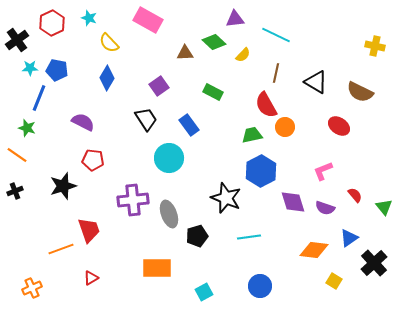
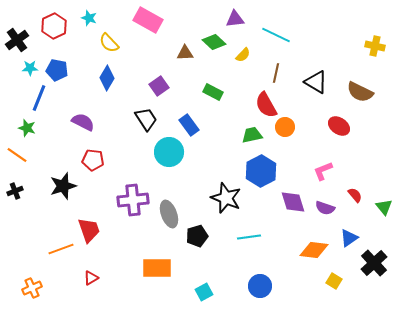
red hexagon at (52, 23): moved 2 px right, 3 px down
cyan circle at (169, 158): moved 6 px up
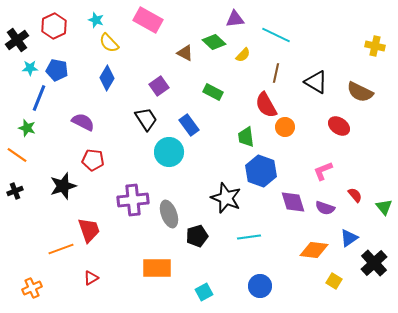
cyan star at (89, 18): moved 7 px right, 2 px down
brown triangle at (185, 53): rotated 30 degrees clockwise
green trapezoid at (252, 135): moved 6 px left, 2 px down; rotated 85 degrees counterclockwise
blue hexagon at (261, 171): rotated 12 degrees counterclockwise
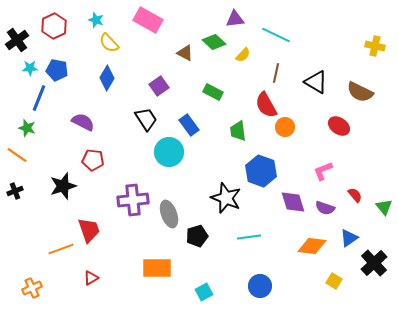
green trapezoid at (246, 137): moved 8 px left, 6 px up
orange diamond at (314, 250): moved 2 px left, 4 px up
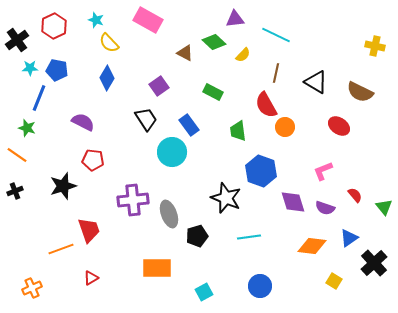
cyan circle at (169, 152): moved 3 px right
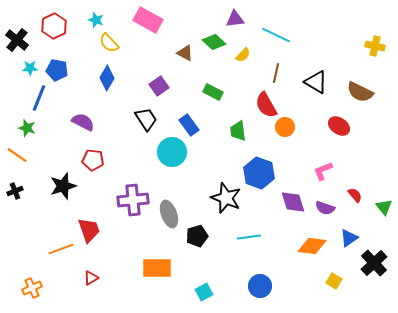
black cross at (17, 40): rotated 15 degrees counterclockwise
blue hexagon at (261, 171): moved 2 px left, 2 px down
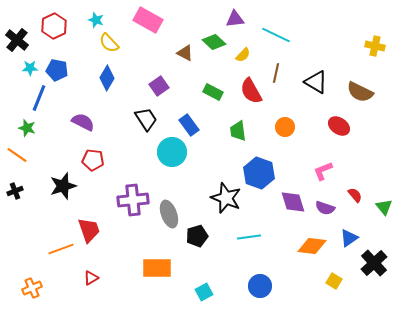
red semicircle at (266, 105): moved 15 px left, 14 px up
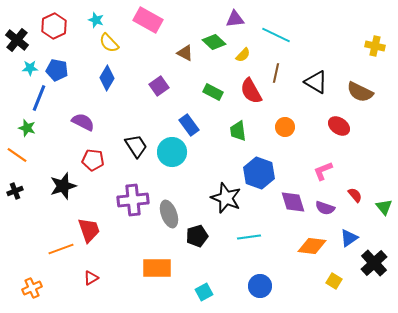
black trapezoid at (146, 119): moved 10 px left, 27 px down
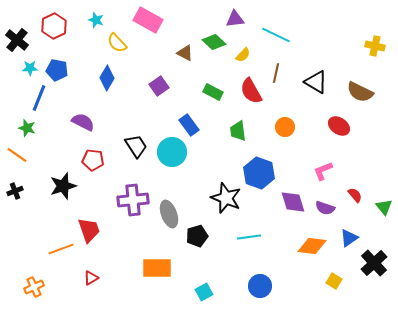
yellow semicircle at (109, 43): moved 8 px right
orange cross at (32, 288): moved 2 px right, 1 px up
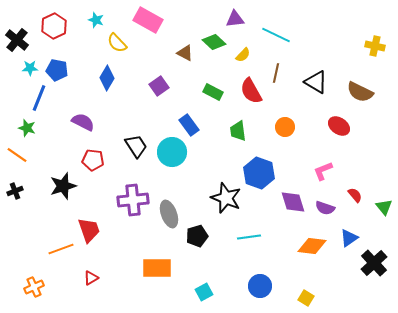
yellow square at (334, 281): moved 28 px left, 17 px down
